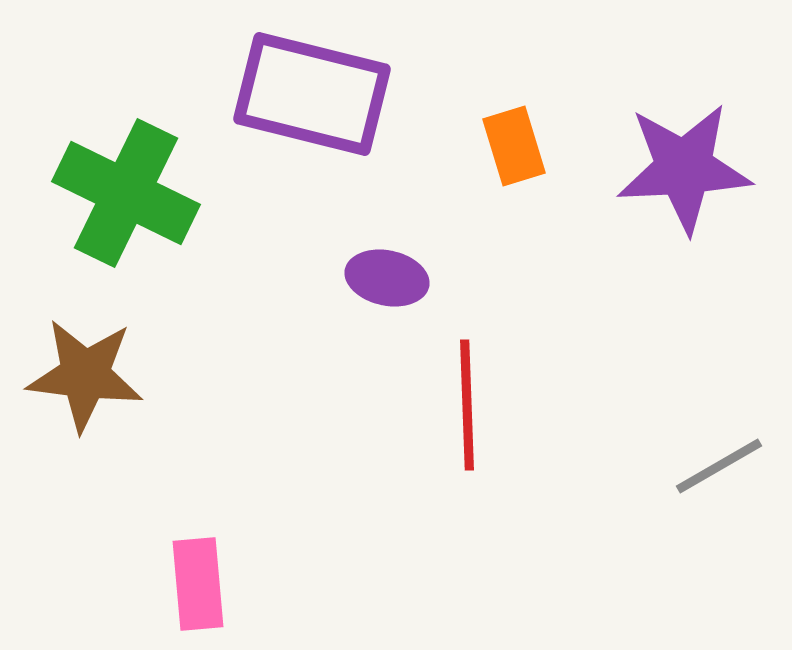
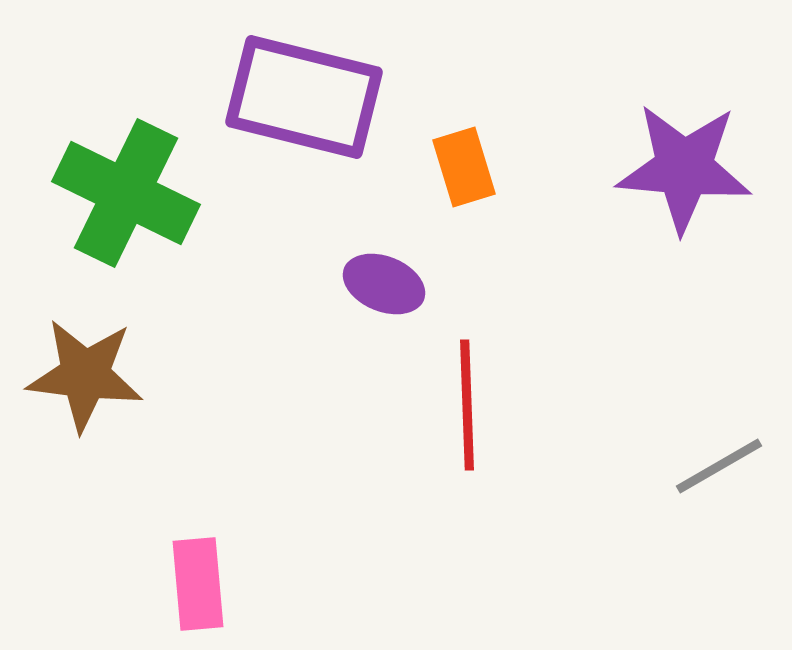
purple rectangle: moved 8 px left, 3 px down
orange rectangle: moved 50 px left, 21 px down
purple star: rotated 8 degrees clockwise
purple ellipse: moved 3 px left, 6 px down; rotated 10 degrees clockwise
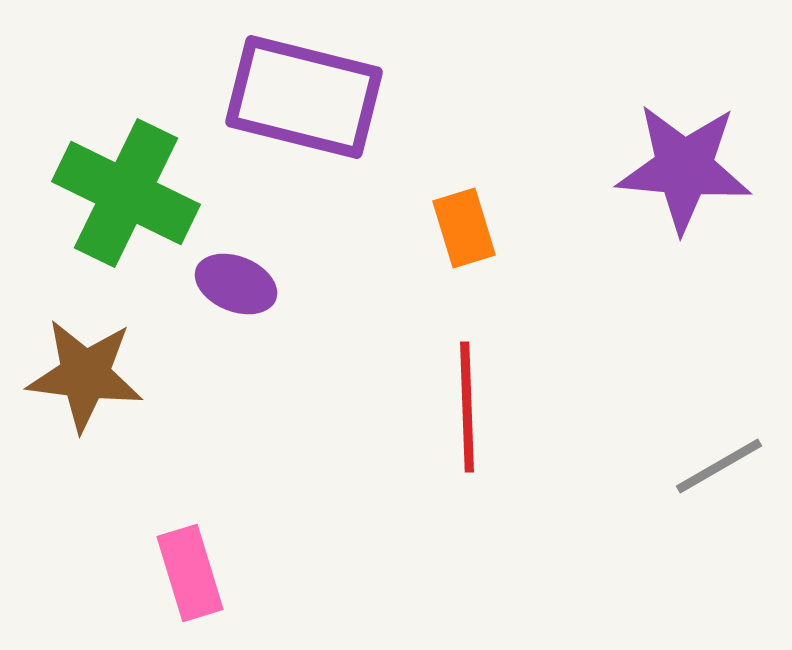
orange rectangle: moved 61 px down
purple ellipse: moved 148 px left
red line: moved 2 px down
pink rectangle: moved 8 px left, 11 px up; rotated 12 degrees counterclockwise
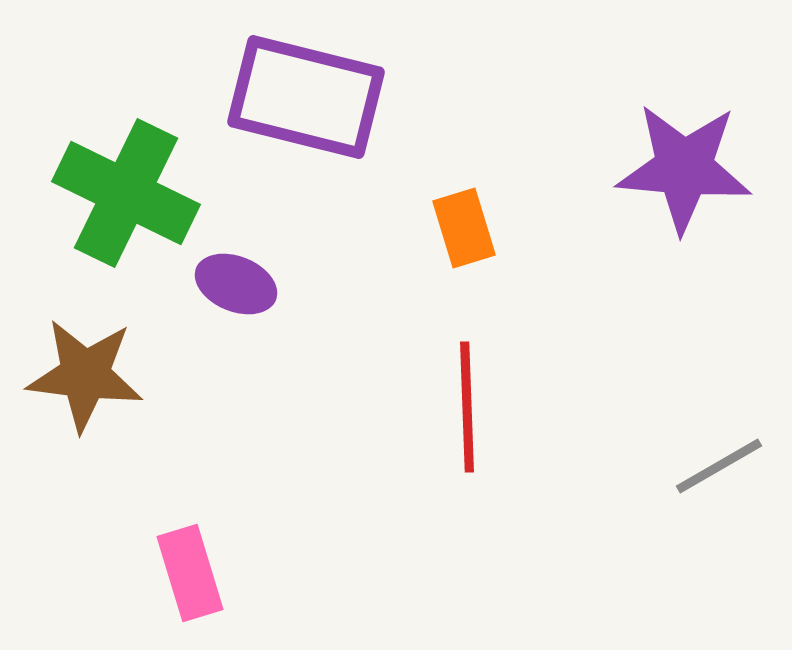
purple rectangle: moved 2 px right
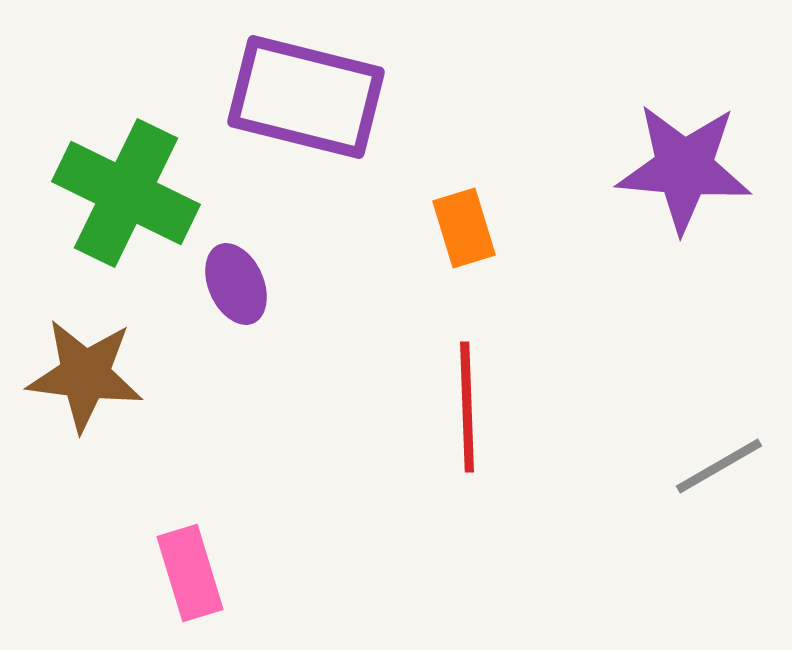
purple ellipse: rotated 44 degrees clockwise
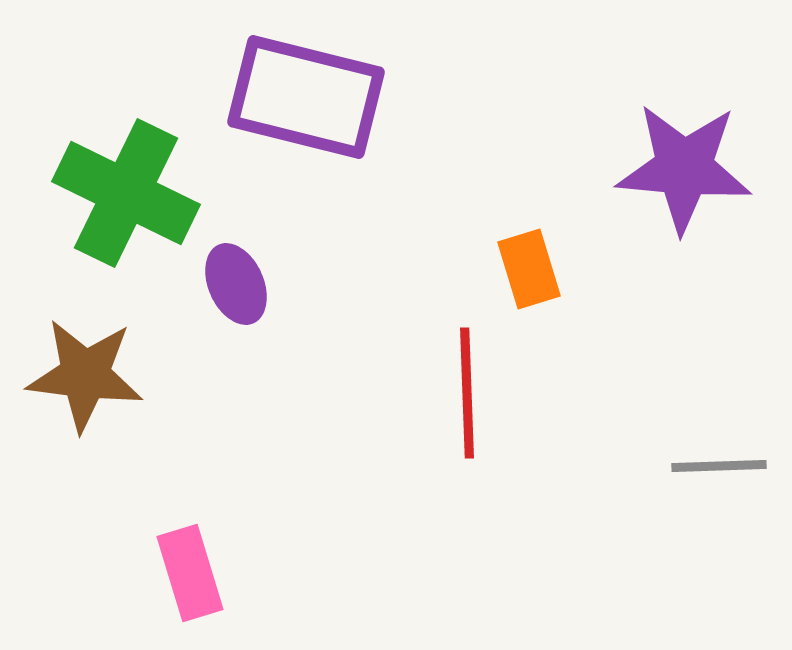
orange rectangle: moved 65 px right, 41 px down
red line: moved 14 px up
gray line: rotated 28 degrees clockwise
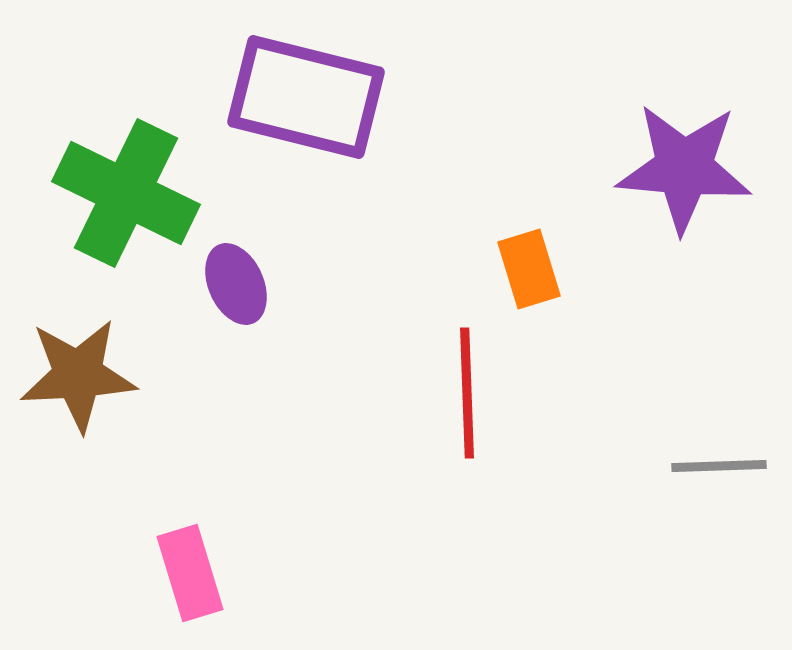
brown star: moved 7 px left; rotated 10 degrees counterclockwise
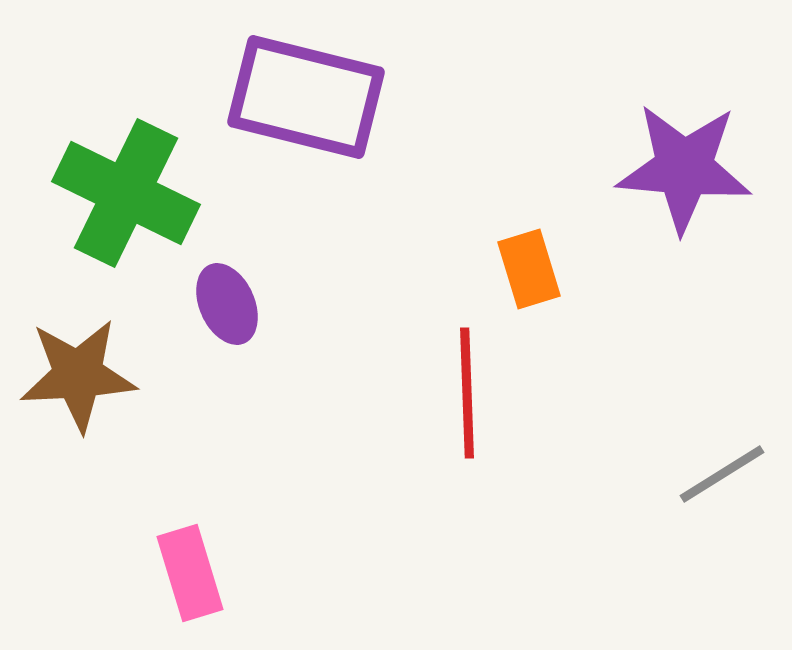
purple ellipse: moved 9 px left, 20 px down
gray line: moved 3 px right, 8 px down; rotated 30 degrees counterclockwise
